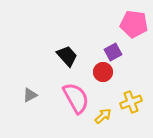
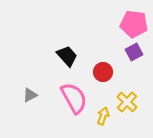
purple square: moved 21 px right
pink semicircle: moved 2 px left
yellow cross: moved 4 px left; rotated 25 degrees counterclockwise
yellow arrow: rotated 30 degrees counterclockwise
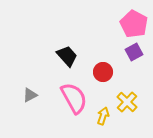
pink pentagon: rotated 20 degrees clockwise
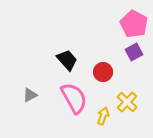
black trapezoid: moved 4 px down
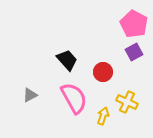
yellow cross: rotated 20 degrees counterclockwise
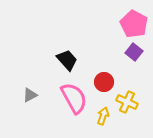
purple square: rotated 24 degrees counterclockwise
red circle: moved 1 px right, 10 px down
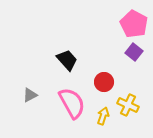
pink semicircle: moved 2 px left, 5 px down
yellow cross: moved 1 px right, 3 px down
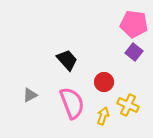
pink pentagon: rotated 20 degrees counterclockwise
pink semicircle: rotated 8 degrees clockwise
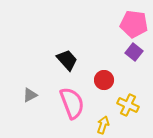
red circle: moved 2 px up
yellow arrow: moved 9 px down
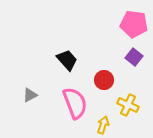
purple square: moved 5 px down
pink semicircle: moved 3 px right
